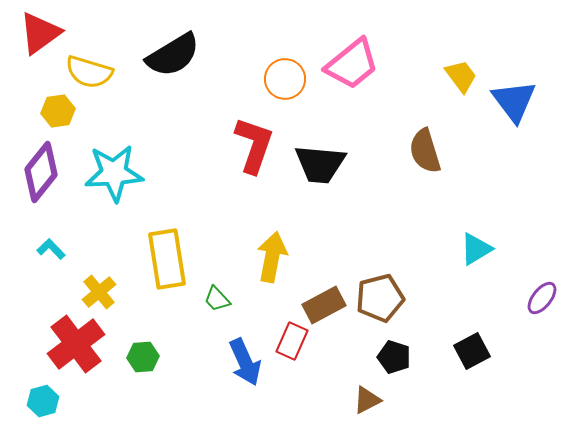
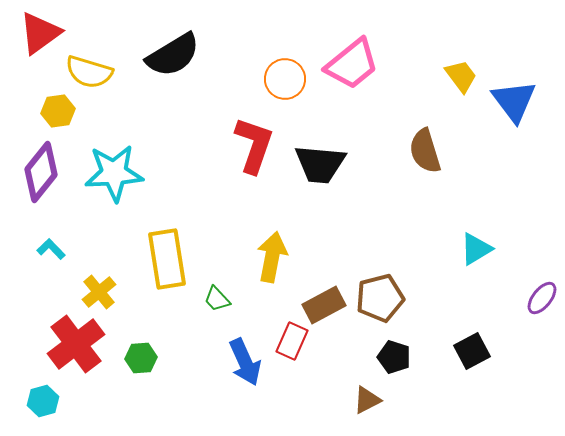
green hexagon: moved 2 px left, 1 px down
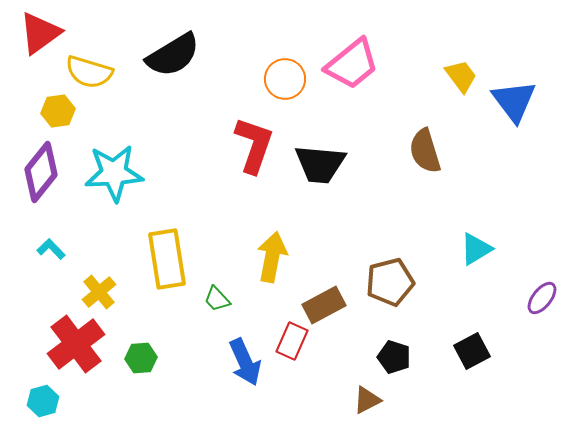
brown pentagon: moved 10 px right, 16 px up
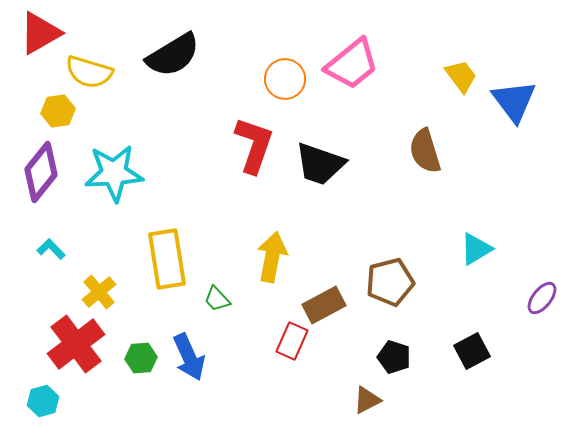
red triangle: rotated 6 degrees clockwise
black trapezoid: rotated 14 degrees clockwise
blue arrow: moved 56 px left, 5 px up
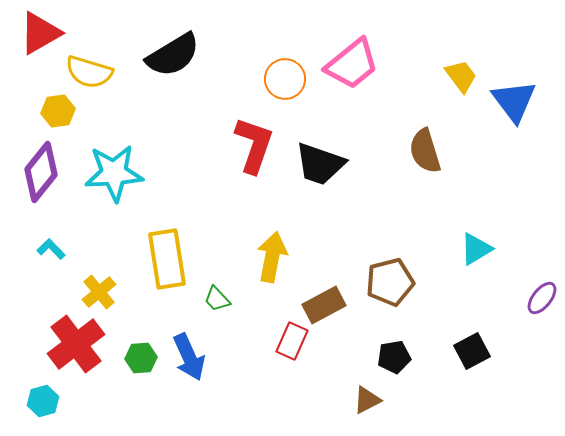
black pentagon: rotated 28 degrees counterclockwise
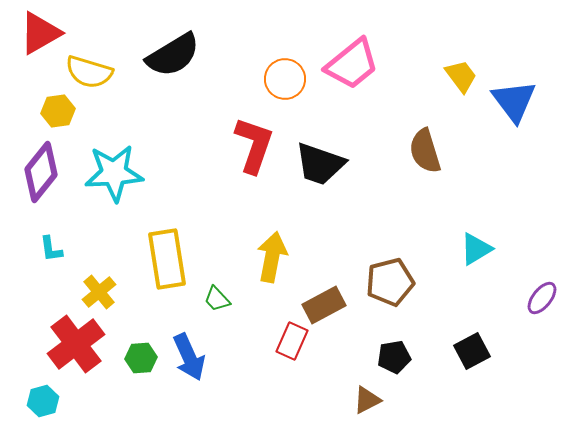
cyan L-shape: rotated 144 degrees counterclockwise
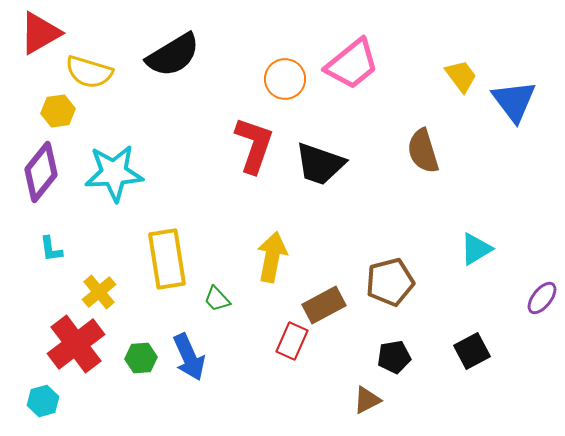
brown semicircle: moved 2 px left
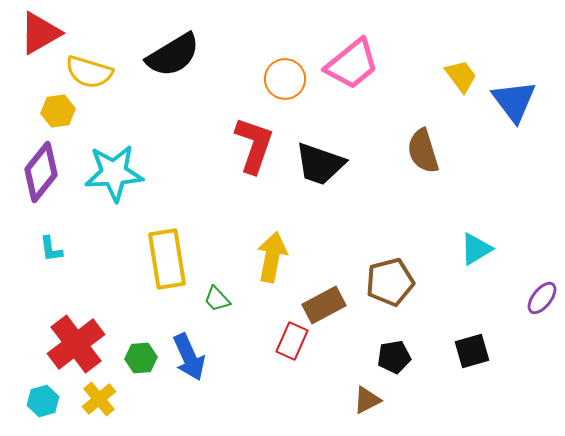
yellow cross: moved 107 px down
black square: rotated 12 degrees clockwise
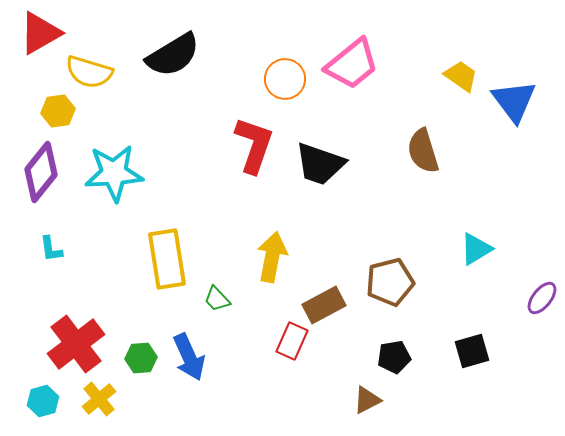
yellow trapezoid: rotated 18 degrees counterclockwise
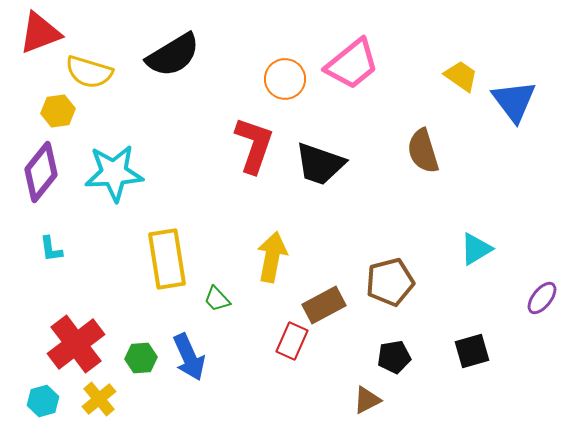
red triangle: rotated 9 degrees clockwise
